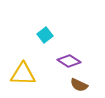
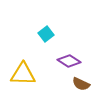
cyan square: moved 1 px right, 1 px up
brown semicircle: moved 2 px right, 1 px up
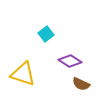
purple diamond: moved 1 px right
yellow triangle: rotated 16 degrees clockwise
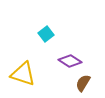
brown semicircle: moved 2 px right, 1 px up; rotated 96 degrees clockwise
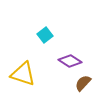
cyan square: moved 1 px left, 1 px down
brown semicircle: rotated 12 degrees clockwise
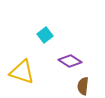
yellow triangle: moved 1 px left, 2 px up
brown semicircle: moved 3 px down; rotated 36 degrees counterclockwise
